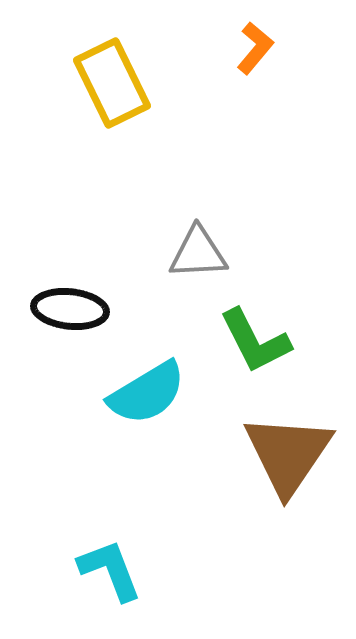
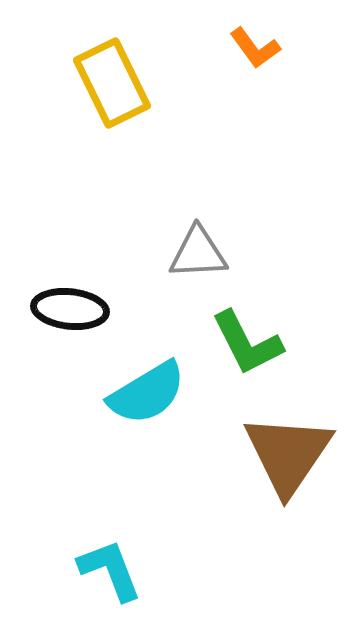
orange L-shape: rotated 104 degrees clockwise
green L-shape: moved 8 px left, 2 px down
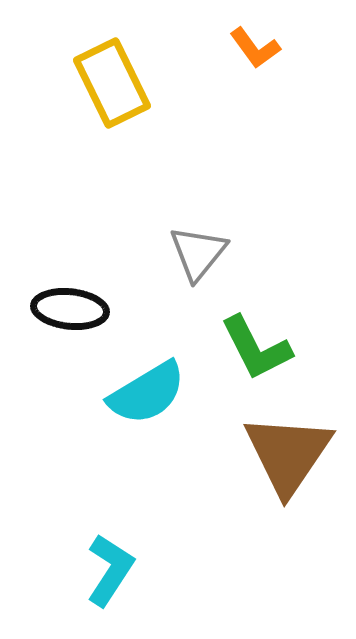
gray triangle: rotated 48 degrees counterclockwise
green L-shape: moved 9 px right, 5 px down
cyan L-shape: rotated 54 degrees clockwise
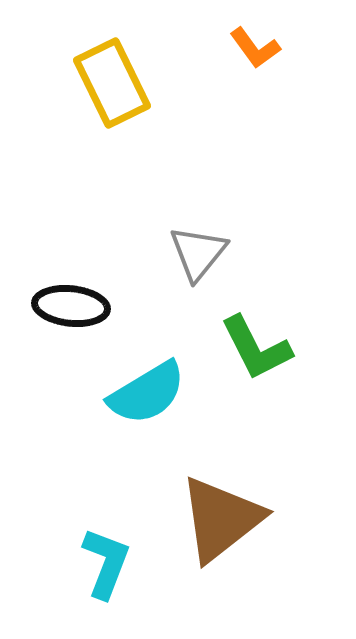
black ellipse: moved 1 px right, 3 px up
brown triangle: moved 67 px left, 65 px down; rotated 18 degrees clockwise
cyan L-shape: moved 4 px left, 7 px up; rotated 12 degrees counterclockwise
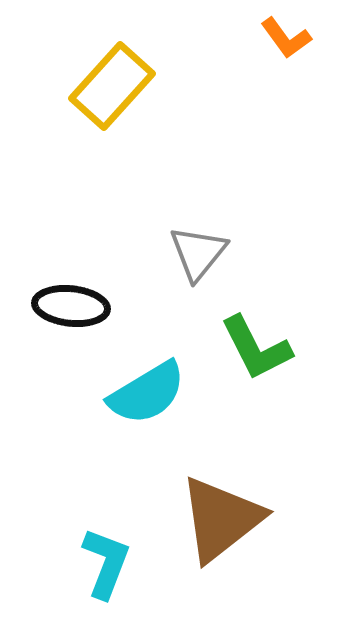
orange L-shape: moved 31 px right, 10 px up
yellow rectangle: moved 3 px down; rotated 68 degrees clockwise
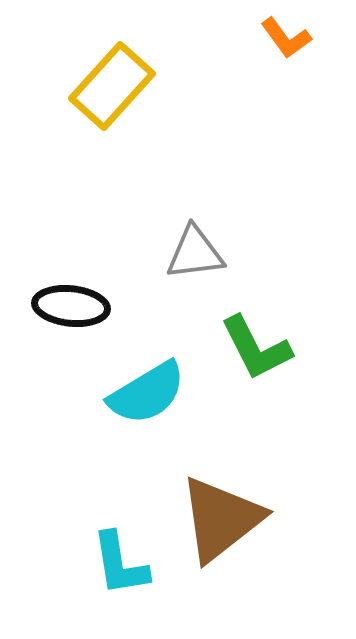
gray triangle: moved 3 px left; rotated 44 degrees clockwise
cyan L-shape: moved 14 px right, 1 px down; rotated 150 degrees clockwise
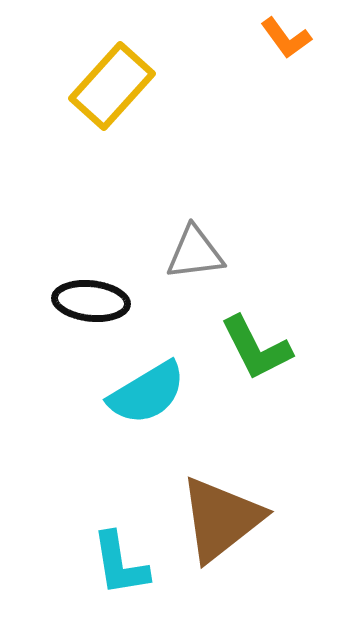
black ellipse: moved 20 px right, 5 px up
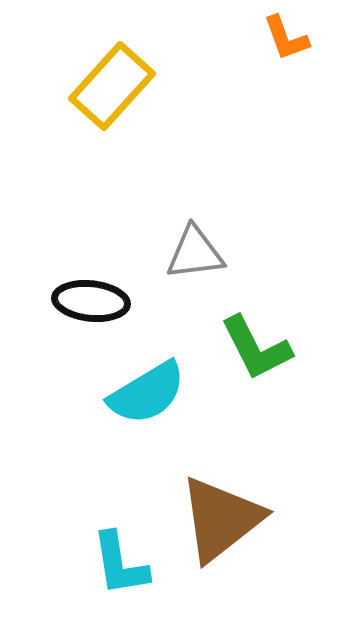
orange L-shape: rotated 16 degrees clockwise
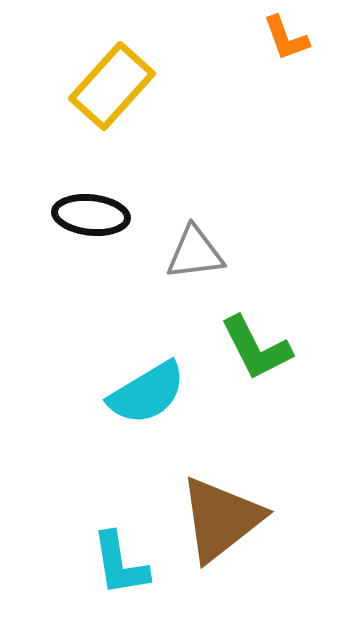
black ellipse: moved 86 px up
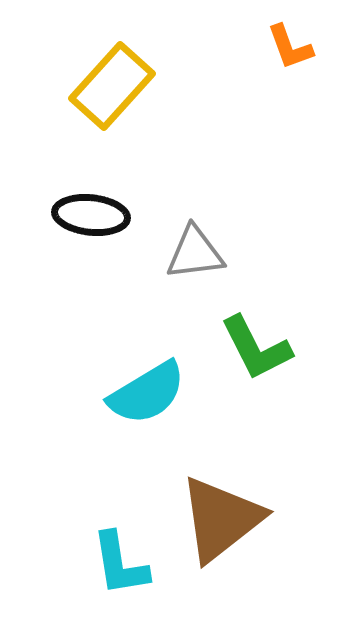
orange L-shape: moved 4 px right, 9 px down
